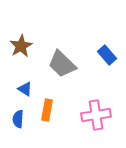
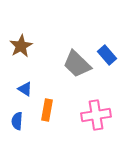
gray trapezoid: moved 15 px right
blue semicircle: moved 1 px left, 2 px down
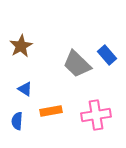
orange rectangle: moved 4 px right, 1 px down; rotated 70 degrees clockwise
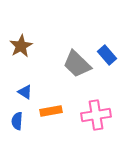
blue triangle: moved 3 px down
